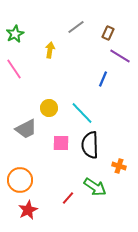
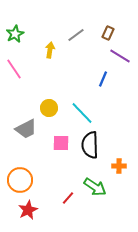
gray line: moved 8 px down
orange cross: rotated 16 degrees counterclockwise
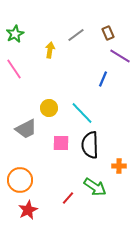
brown rectangle: rotated 48 degrees counterclockwise
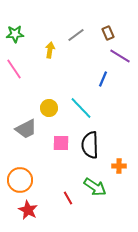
green star: rotated 24 degrees clockwise
cyan line: moved 1 px left, 5 px up
red line: rotated 72 degrees counterclockwise
red star: rotated 18 degrees counterclockwise
